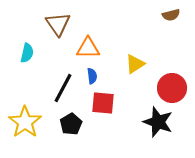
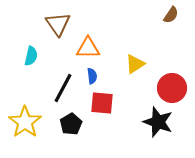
brown semicircle: rotated 42 degrees counterclockwise
cyan semicircle: moved 4 px right, 3 px down
red square: moved 1 px left
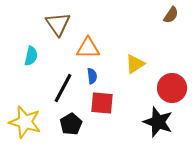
yellow star: rotated 20 degrees counterclockwise
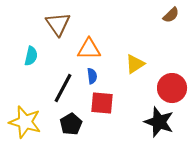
brown semicircle: rotated 12 degrees clockwise
orange triangle: moved 1 px right, 1 px down
black star: moved 1 px right
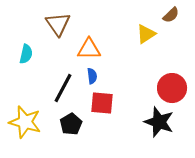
cyan semicircle: moved 5 px left, 2 px up
yellow triangle: moved 11 px right, 30 px up
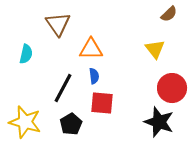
brown semicircle: moved 2 px left, 1 px up
yellow triangle: moved 9 px right, 15 px down; rotated 35 degrees counterclockwise
orange triangle: moved 2 px right
blue semicircle: moved 2 px right
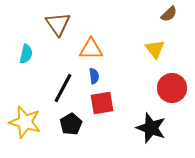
red square: rotated 15 degrees counterclockwise
black star: moved 8 px left, 6 px down
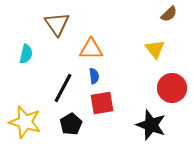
brown triangle: moved 1 px left
black star: moved 3 px up
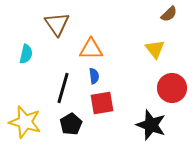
black line: rotated 12 degrees counterclockwise
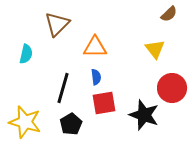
brown triangle: rotated 20 degrees clockwise
orange triangle: moved 4 px right, 2 px up
blue semicircle: moved 2 px right, 1 px down
red square: moved 2 px right
black star: moved 7 px left, 10 px up
